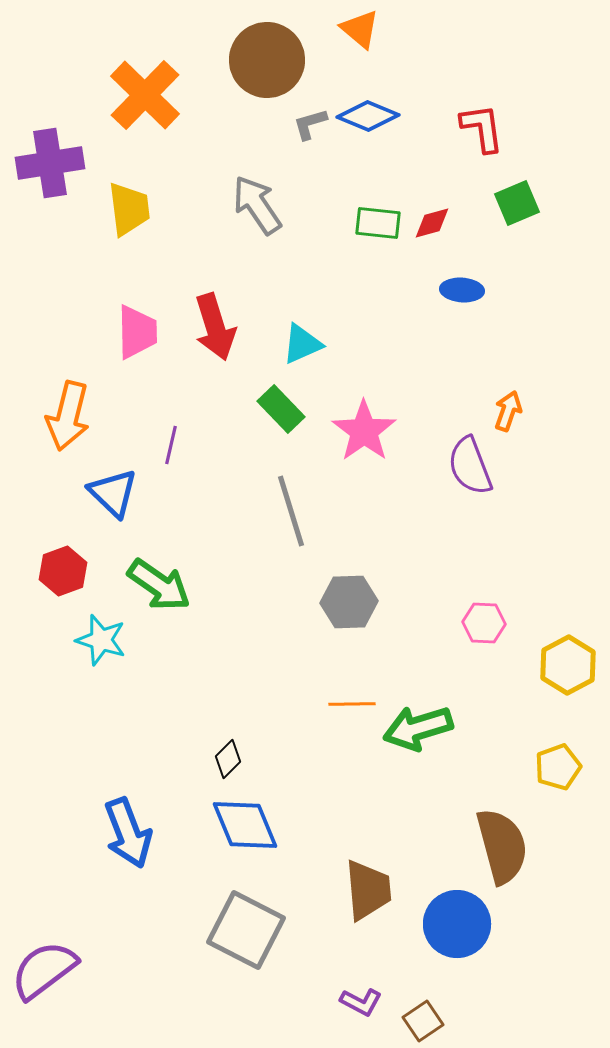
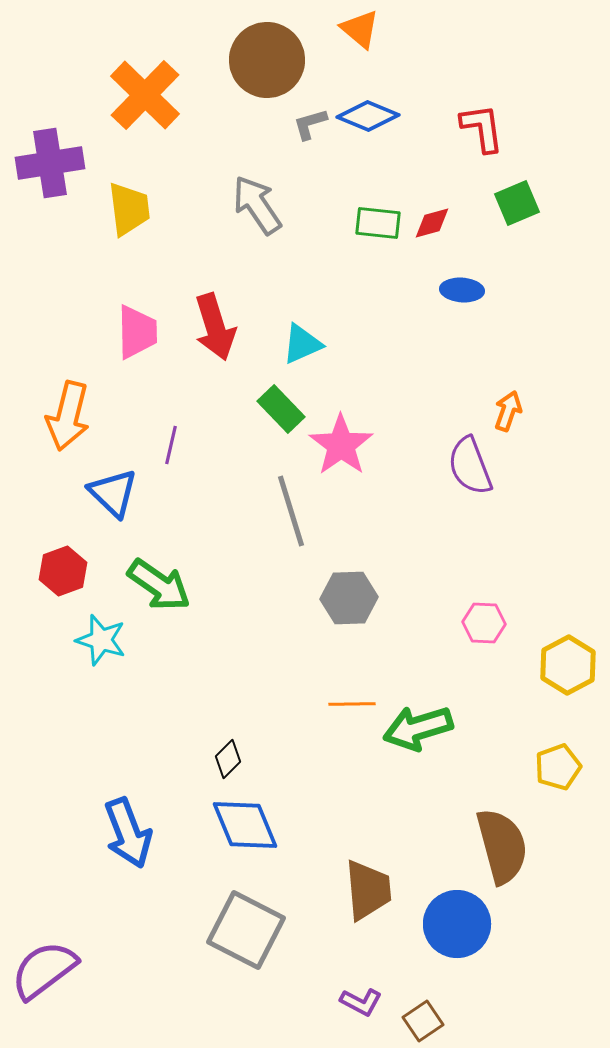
pink star at (364, 431): moved 23 px left, 14 px down
gray hexagon at (349, 602): moved 4 px up
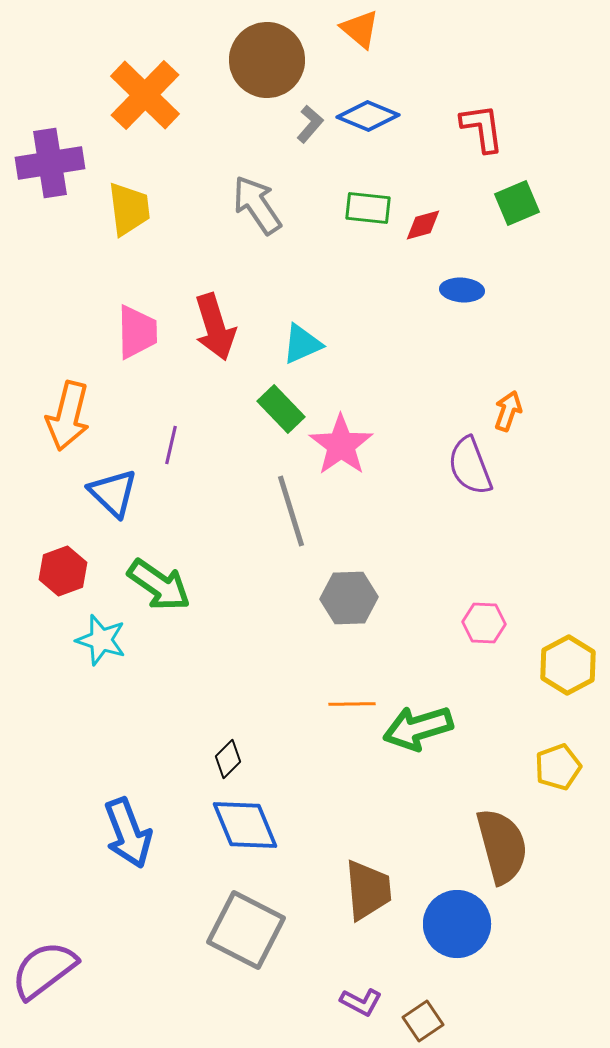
gray L-shape at (310, 124): rotated 147 degrees clockwise
green rectangle at (378, 223): moved 10 px left, 15 px up
red diamond at (432, 223): moved 9 px left, 2 px down
